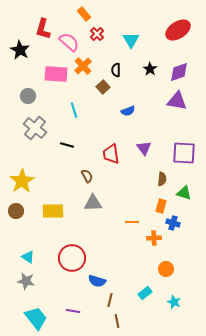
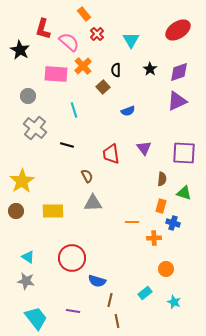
purple triangle at (177, 101): rotated 35 degrees counterclockwise
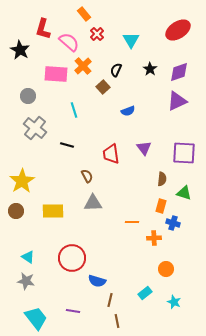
black semicircle at (116, 70): rotated 24 degrees clockwise
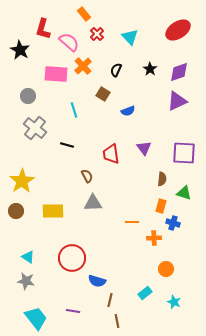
cyan triangle at (131, 40): moved 1 px left, 3 px up; rotated 12 degrees counterclockwise
brown square at (103, 87): moved 7 px down; rotated 16 degrees counterclockwise
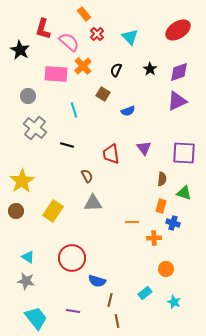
yellow rectangle at (53, 211): rotated 55 degrees counterclockwise
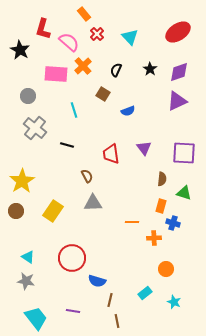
red ellipse at (178, 30): moved 2 px down
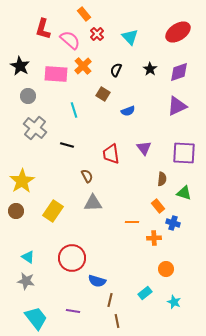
pink semicircle at (69, 42): moved 1 px right, 2 px up
black star at (20, 50): moved 16 px down
purple triangle at (177, 101): moved 5 px down
orange rectangle at (161, 206): moved 3 px left; rotated 56 degrees counterclockwise
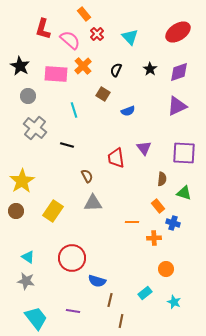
red trapezoid at (111, 154): moved 5 px right, 4 px down
brown line at (117, 321): moved 4 px right; rotated 24 degrees clockwise
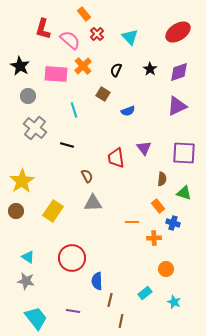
blue semicircle at (97, 281): rotated 72 degrees clockwise
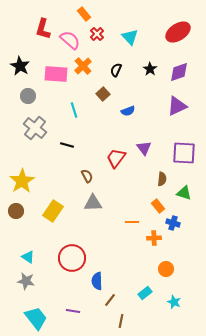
brown square at (103, 94): rotated 16 degrees clockwise
red trapezoid at (116, 158): rotated 45 degrees clockwise
brown line at (110, 300): rotated 24 degrees clockwise
